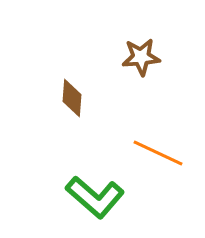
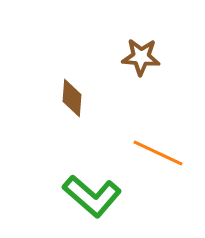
brown star: rotated 9 degrees clockwise
green L-shape: moved 3 px left, 1 px up
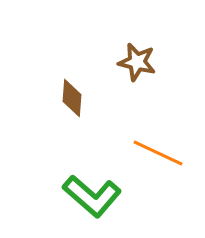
brown star: moved 4 px left, 5 px down; rotated 9 degrees clockwise
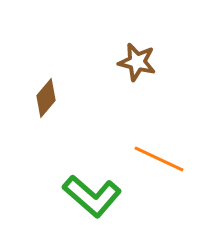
brown diamond: moved 26 px left; rotated 36 degrees clockwise
orange line: moved 1 px right, 6 px down
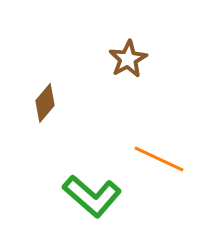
brown star: moved 9 px left, 3 px up; rotated 30 degrees clockwise
brown diamond: moved 1 px left, 5 px down
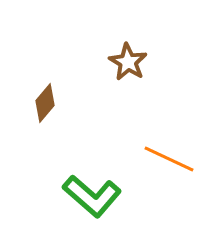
brown star: moved 3 px down; rotated 12 degrees counterclockwise
orange line: moved 10 px right
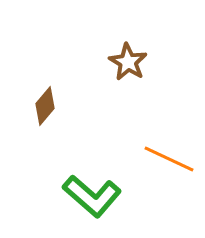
brown diamond: moved 3 px down
